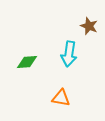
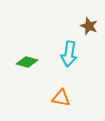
green diamond: rotated 20 degrees clockwise
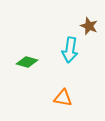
cyan arrow: moved 1 px right, 4 px up
orange triangle: moved 2 px right
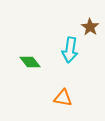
brown star: moved 1 px right, 1 px down; rotated 12 degrees clockwise
green diamond: moved 3 px right; rotated 35 degrees clockwise
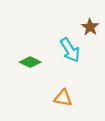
cyan arrow: rotated 40 degrees counterclockwise
green diamond: rotated 25 degrees counterclockwise
